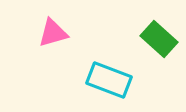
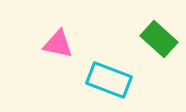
pink triangle: moved 5 px right, 11 px down; rotated 28 degrees clockwise
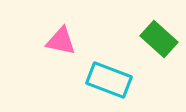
pink triangle: moved 3 px right, 3 px up
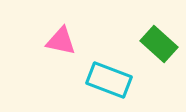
green rectangle: moved 5 px down
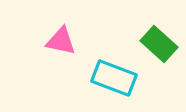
cyan rectangle: moved 5 px right, 2 px up
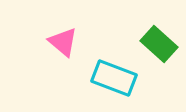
pink triangle: moved 2 px right, 1 px down; rotated 28 degrees clockwise
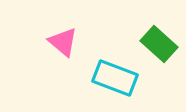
cyan rectangle: moved 1 px right
